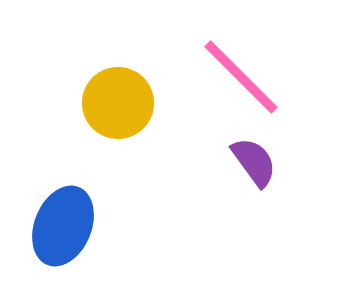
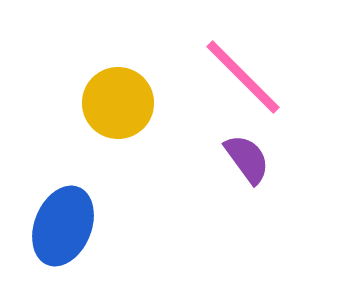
pink line: moved 2 px right
purple semicircle: moved 7 px left, 3 px up
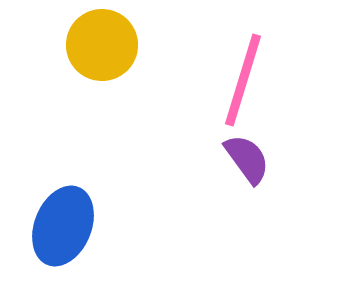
pink line: moved 3 px down; rotated 62 degrees clockwise
yellow circle: moved 16 px left, 58 px up
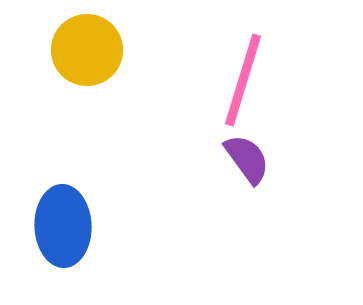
yellow circle: moved 15 px left, 5 px down
blue ellipse: rotated 24 degrees counterclockwise
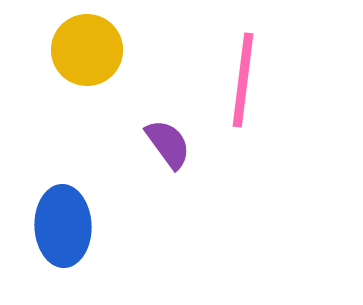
pink line: rotated 10 degrees counterclockwise
purple semicircle: moved 79 px left, 15 px up
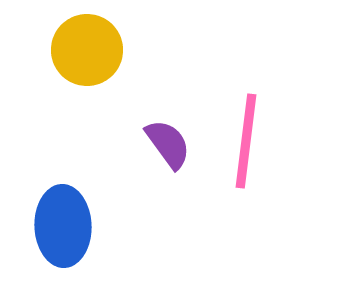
pink line: moved 3 px right, 61 px down
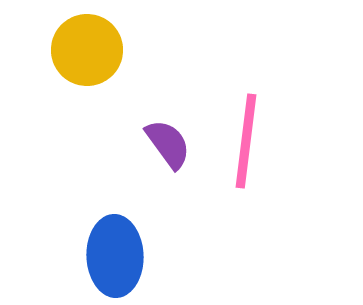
blue ellipse: moved 52 px right, 30 px down
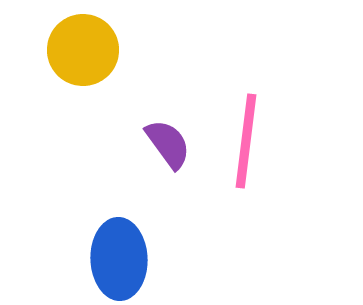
yellow circle: moved 4 px left
blue ellipse: moved 4 px right, 3 px down
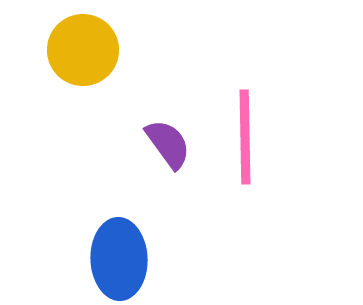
pink line: moved 1 px left, 4 px up; rotated 8 degrees counterclockwise
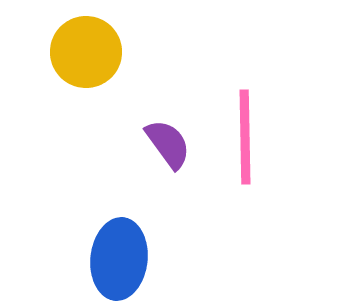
yellow circle: moved 3 px right, 2 px down
blue ellipse: rotated 8 degrees clockwise
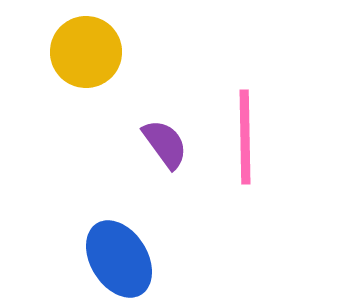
purple semicircle: moved 3 px left
blue ellipse: rotated 38 degrees counterclockwise
